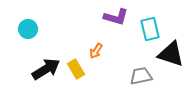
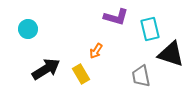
yellow rectangle: moved 5 px right, 5 px down
gray trapezoid: rotated 90 degrees counterclockwise
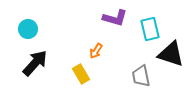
purple L-shape: moved 1 px left, 1 px down
black arrow: moved 11 px left, 6 px up; rotated 16 degrees counterclockwise
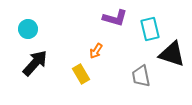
black triangle: moved 1 px right
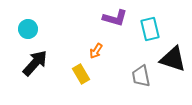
black triangle: moved 1 px right, 5 px down
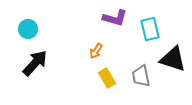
yellow rectangle: moved 26 px right, 4 px down
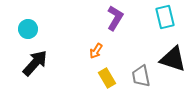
purple L-shape: rotated 75 degrees counterclockwise
cyan rectangle: moved 15 px right, 12 px up
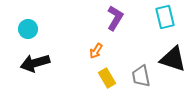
black arrow: rotated 148 degrees counterclockwise
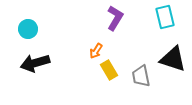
yellow rectangle: moved 2 px right, 8 px up
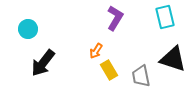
black arrow: moved 8 px right; rotated 36 degrees counterclockwise
